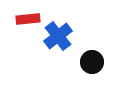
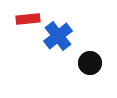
black circle: moved 2 px left, 1 px down
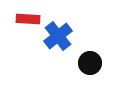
red rectangle: rotated 10 degrees clockwise
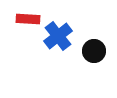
black circle: moved 4 px right, 12 px up
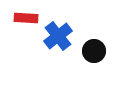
red rectangle: moved 2 px left, 1 px up
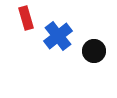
red rectangle: rotated 70 degrees clockwise
